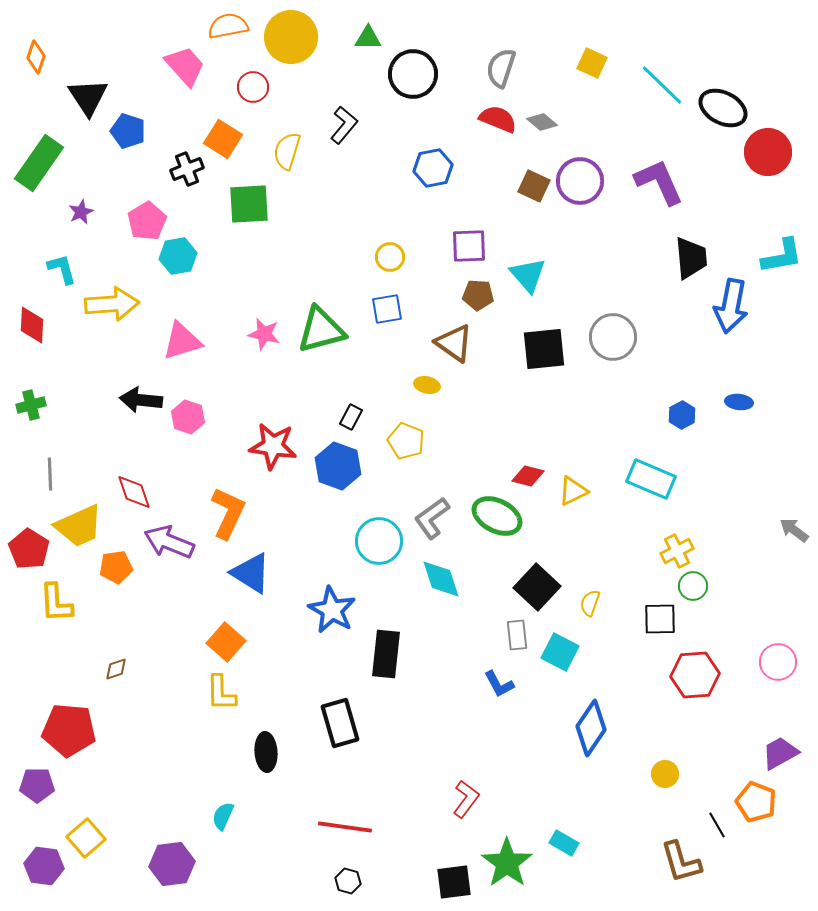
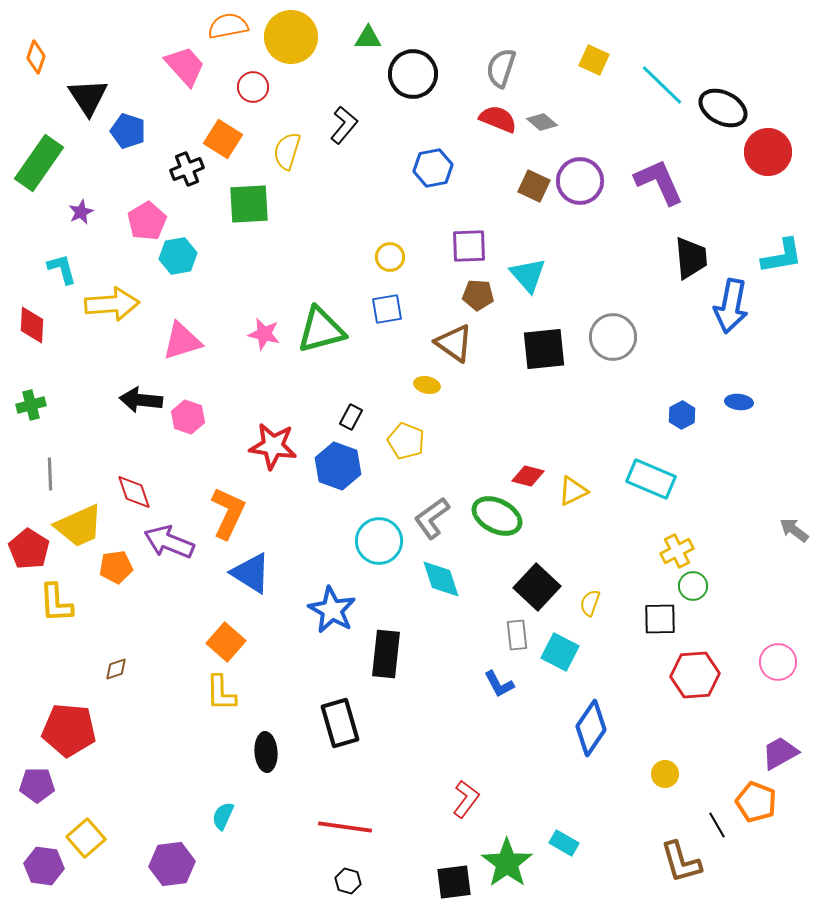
yellow square at (592, 63): moved 2 px right, 3 px up
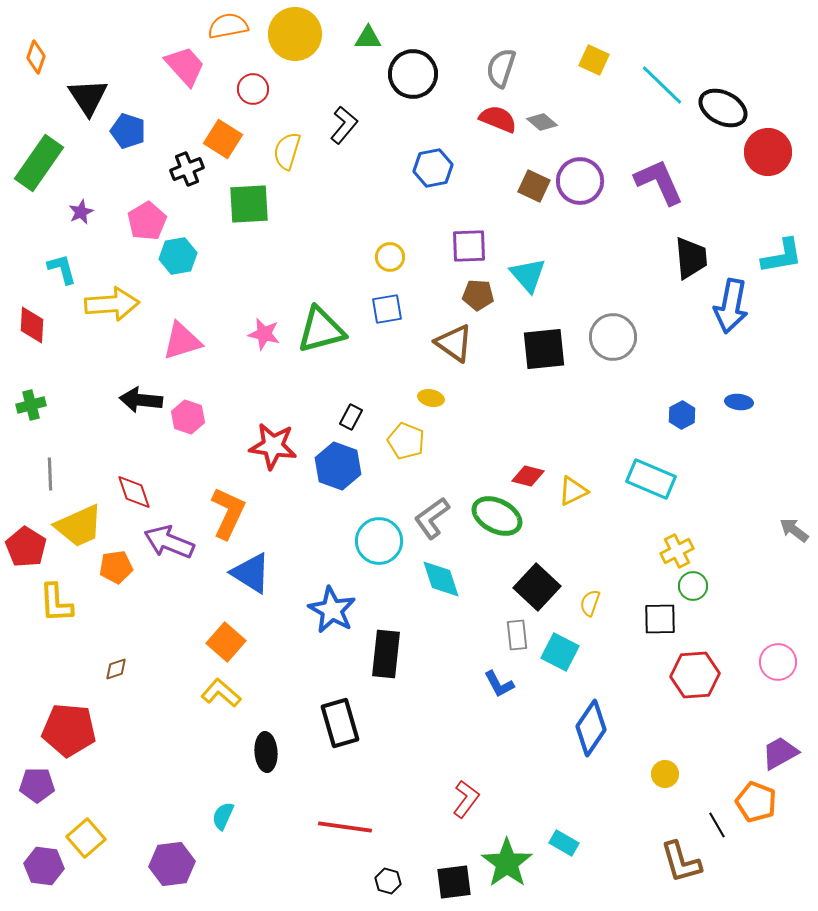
yellow circle at (291, 37): moved 4 px right, 3 px up
red circle at (253, 87): moved 2 px down
yellow ellipse at (427, 385): moved 4 px right, 13 px down
red pentagon at (29, 549): moved 3 px left, 2 px up
yellow L-shape at (221, 693): rotated 132 degrees clockwise
black hexagon at (348, 881): moved 40 px right
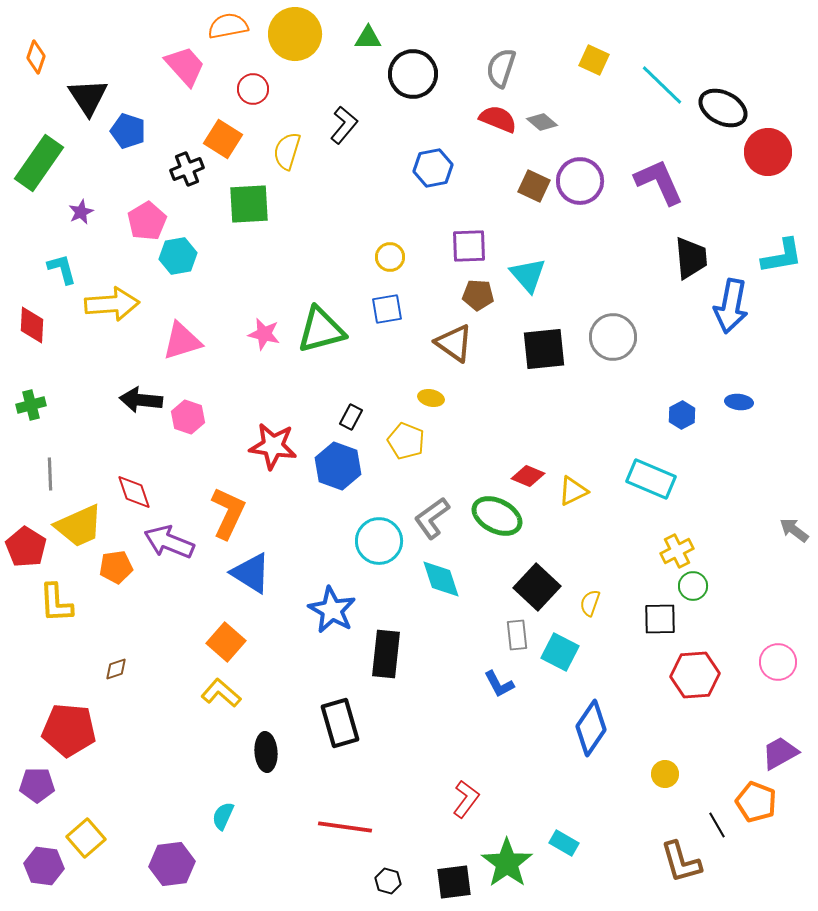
red diamond at (528, 476): rotated 8 degrees clockwise
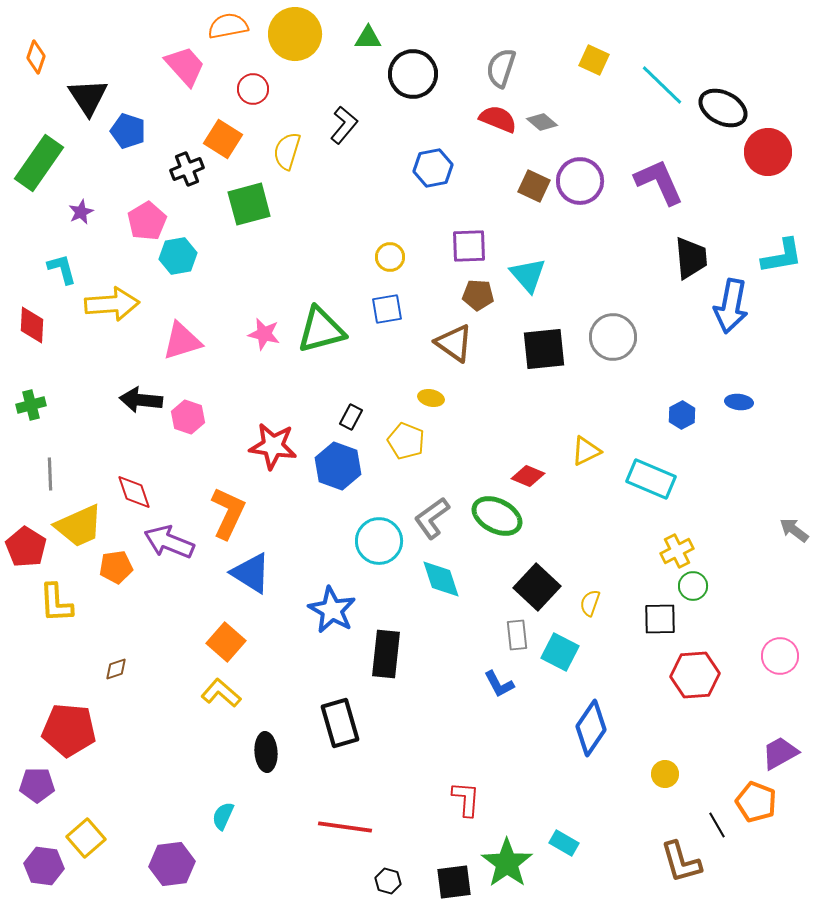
green square at (249, 204): rotated 12 degrees counterclockwise
yellow triangle at (573, 491): moved 13 px right, 40 px up
pink circle at (778, 662): moved 2 px right, 6 px up
red L-shape at (466, 799): rotated 33 degrees counterclockwise
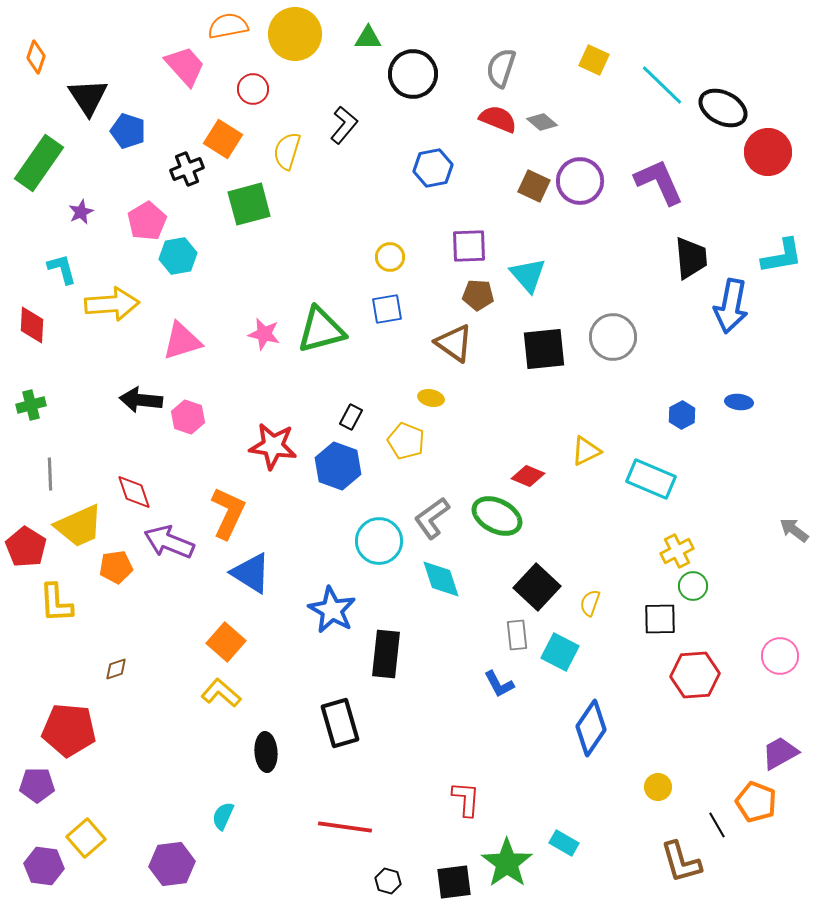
yellow circle at (665, 774): moved 7 px left, 13 px down
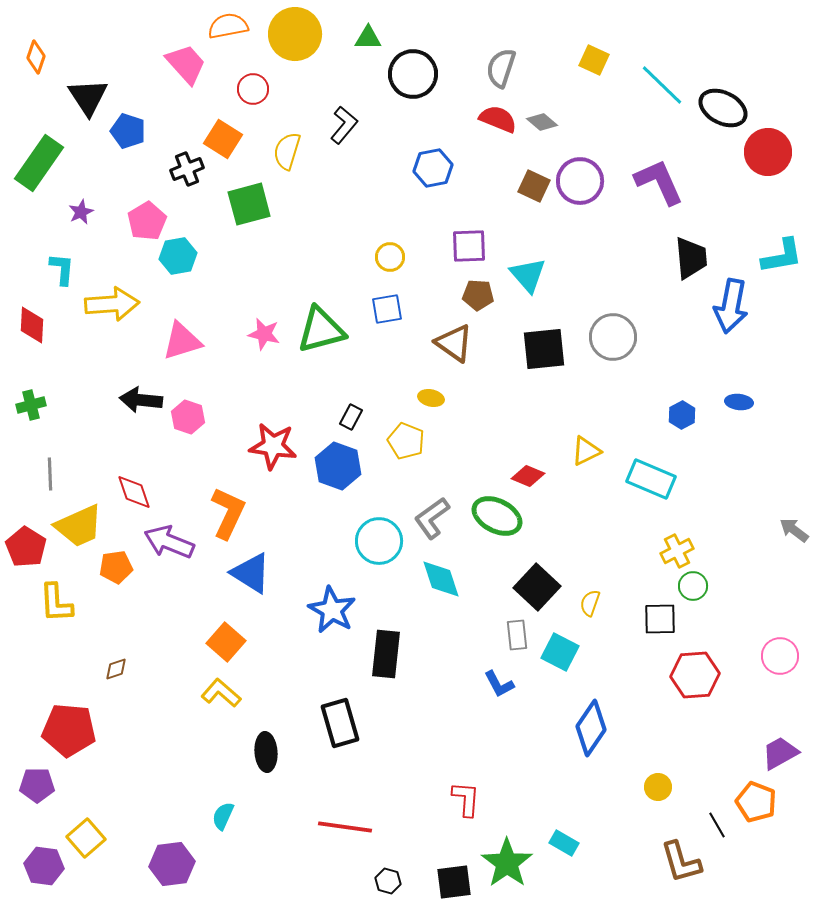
pink trapezoid at (185, 66): moved 1 px right, 2 px up
cyan L-shape at (62, 269): rotated 20 degrees clockwise
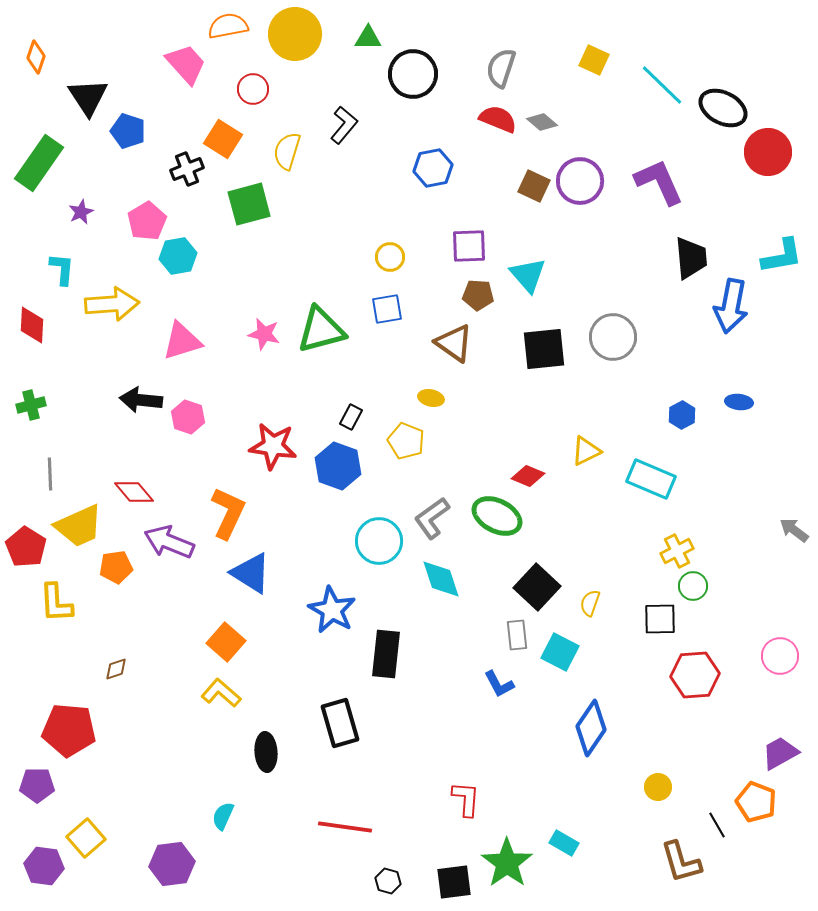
red diamond at (134, 492): rotated 21 degrees counterclockwise
